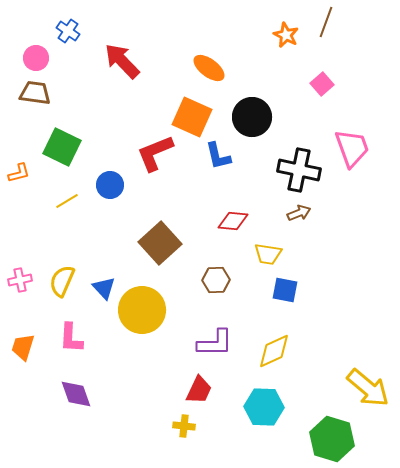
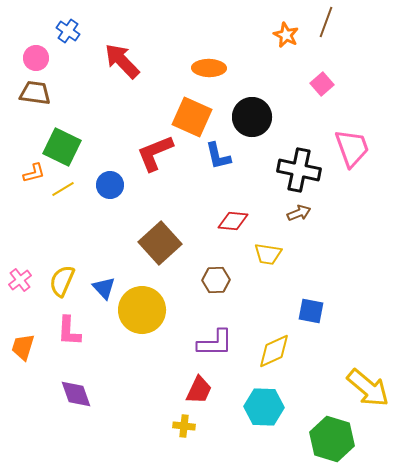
orange ellipse: rotated 36 degrees counterclockwise
orange L-shape: moved 15 px right
yellow line: moved 4 px left, 12 px up
pink cross: rotated 25 degrees counterclockwise
blue square: moved 26 px right, 21 px down
pink L-shape: moved 2 px left, 7 px up
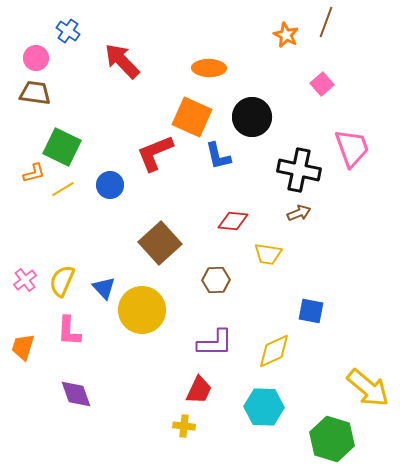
pink cross: moved 5 px right
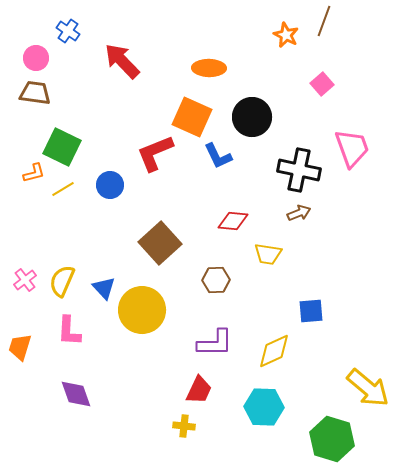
brown line: moved 2 px left, 1 px up
blue L-shape: rotated 12 degrees counterclockwise
blue square: rotated 16 degrees counterclockwise
orange trapezoid: moved 3 px left
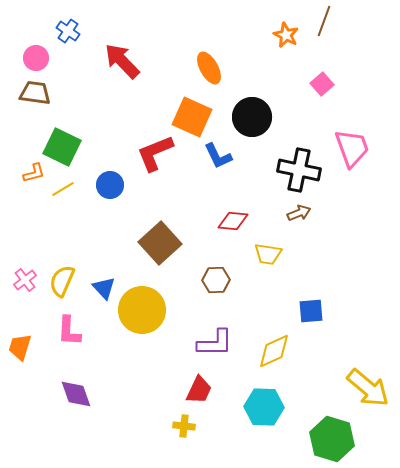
orange ellipse: rotated 60 degrees clockwise
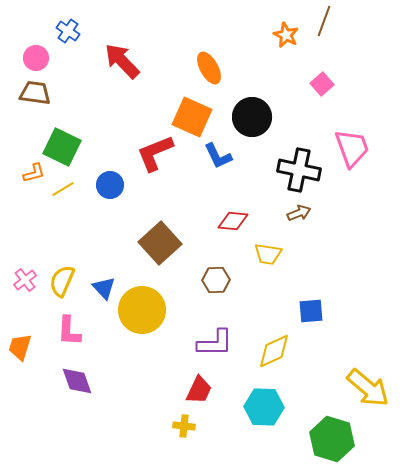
purple diamond: moved 1 px right, 13 px up
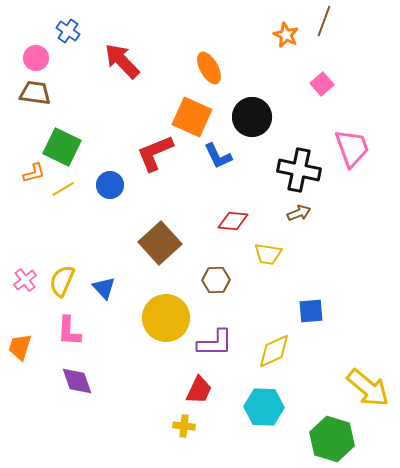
yellow circle: moved 24 px right, 8 px down
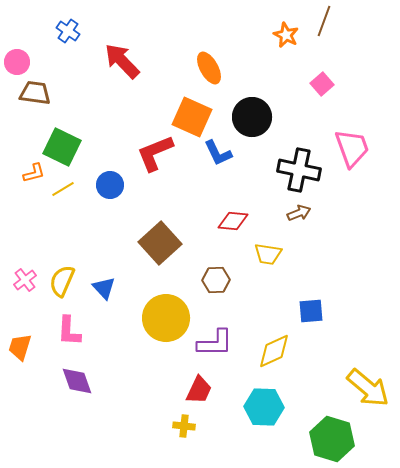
pink circle: moved 19 px left, 4 px down
blue L-shape: moved 3 px up
